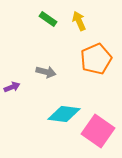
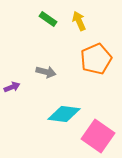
pink square: moved 5 px down
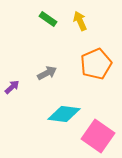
yellow arrow: moved 1 px right
orange pentagon: moved 5 px down
gray arrow: moved 1 px right, 1 px down; rotated 42 degrees counterclockwise
purple arrow: rotated 21 degrees counterclockwise
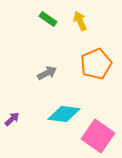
purple arrow: moved 32 px down
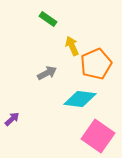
yellow arrow: moved 8 px left, 25 px down
cyan diamond: moved 16 px right, 15 px up
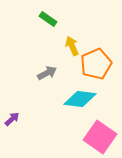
pink square: moved 2 px right, 1 px down
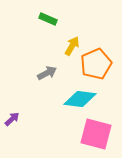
green rectangle: rotated 12 degrees counterclockwise
yellow arrow: rotated 54 degrees clockwise
pink square: moved 4 px left, 3 px up; rotated 20 degrees counterclockwise
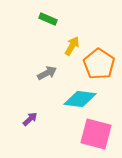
orange pentagon: moved 3 px right; rotated 16 degrees counterclockwise
purple arrow: moved 18 px right
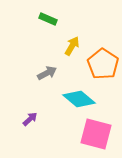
orange pentagon: moved 4 px right
cyan diamond: moved 1 px left; rotated 32 degrees clockwise
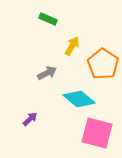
pink square: moved 1 px right, 1 px up
